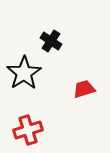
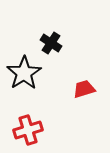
black cross: moved 2 px down
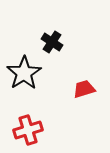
black cross: moved 1 px right, 1 px up
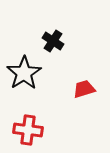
black cross: moved 1 px right, 1 px up
red cross: rotated 24 degrees clockwise
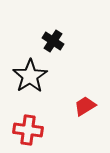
black star: moved 6 px right, 3 px down
red trapezoid: moved 1 px right, 17 px down; rotated 15 degrees counterclockwise
